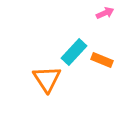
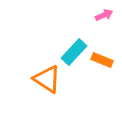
pink arrow: moved 1 px left, 2 px down
orange triangle: rotated 24 degrees counterclockwise
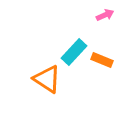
pink arrow: moved 1 px right
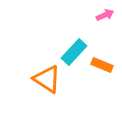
orange rectangle: moved 5 px down
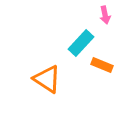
pink arrow: rotated 102 degrees clockwise
cyan rectangle: moved 7 px right, 9 px up
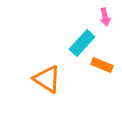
pink arrow: moved 2 px down
cyan rectangle: moved 1 px right
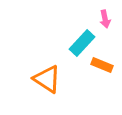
pink arrow: moved 2 px down
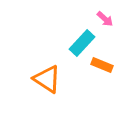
pink arrow: rotated 36 degrees counterclockwise
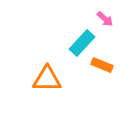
orange triangle: rotated 32 degrees counterclockwise
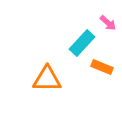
pink arrow: moved 3 px right, 4 px down
orange rectangle: moved 2 px down
